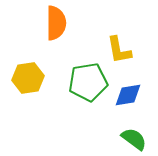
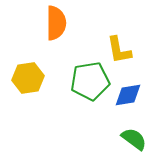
green pentagon: moved 2 px right, 1 px up
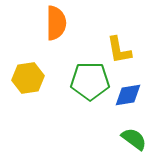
green pentagon: rotated 9 degrees clockwise
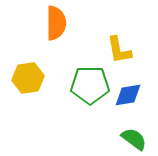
green pentagon: moved 4 px down
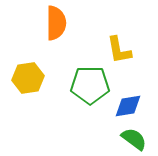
blue diamond: moved 11 px down
